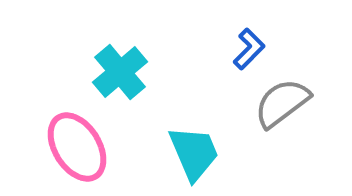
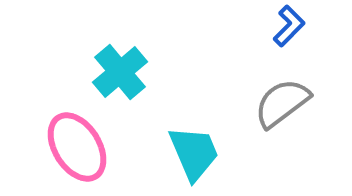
blue L-shape: moved 40 px right, 23 px up
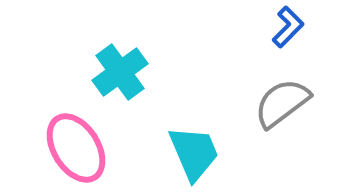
blue L-shape: moved 1 px left, 1 px down
cyan cross: rotated 4 degrees clockwise
pink ellipse: moved 1 px left, 1 px down
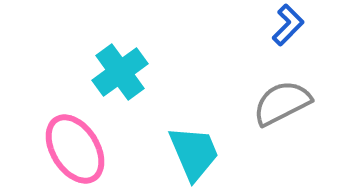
blue L-shape: moved 2 px up
gray semicircle: rotated 10 degrees clockwise
pink ellipse: moved 1 px left, 1 px down
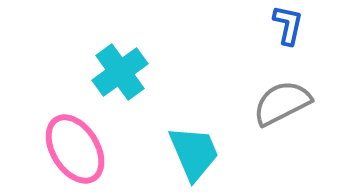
blue L-shape: rotated 33 degrees counterclockwise
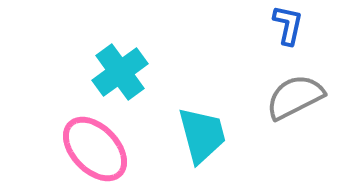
gray semicircle: moved 13 px right, 6 px up
pink ellipse: moved 20 px right; rotated 12 degrees counterclockwise
cyan trapezoid: moved 8 px right, 18 px up; rotated 8 degrees clockwise
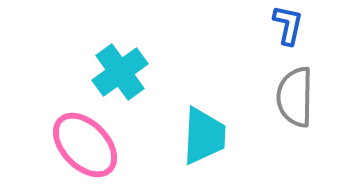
gray semicircle: rotated 62 degrees counterclockwise
cyan trapezoid: moved 2 px right, 1 px down; rotated 18 degrees clockwise
pink ellipse: moved 10 px left, 4 px up
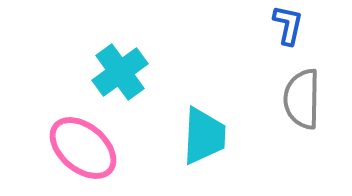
gray semicircle: moved 7 px right, 2 px down
pink ellipse: moved 2 px left, 3 px down; rotated 6 degrees counterclockwise
